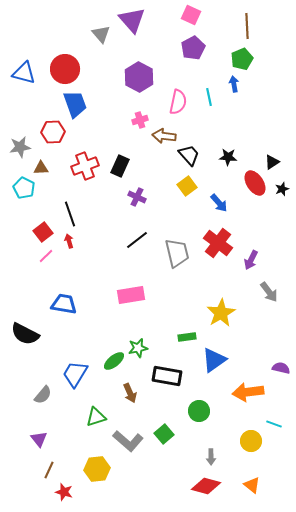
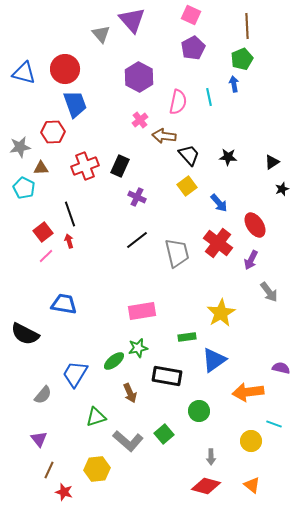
pink cross at (140, 120): rotated 21 degrees counterclockwise
red ellipse at (255, 183): moved 42 px down
pink rectangle at (131, 295): moved 11 px right, 16 px down
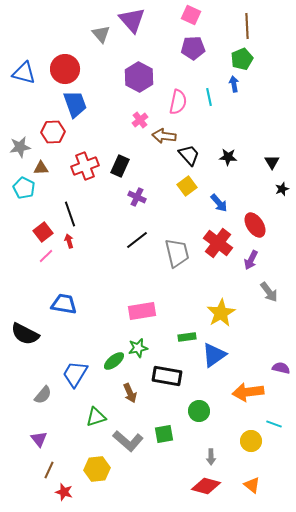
purple pentagon at (193, 48): rotated 25 degrees clockwise
black triangle at (272, 162): rotated 28 degrees counterclockwise
blue triangle at (214, 360): moved 5 px up
green square at (164, 434): rotated 30 degrees clockwise
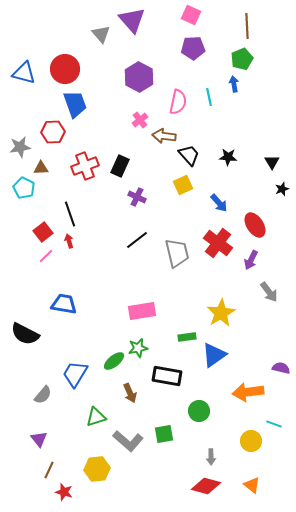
yellow square at (187, 186): moved 4 px left, 1 px up; rotated 12 degrees clockwise
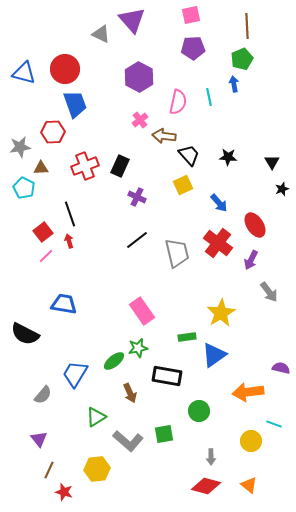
pink square at (191, 15): rotated 36 degrees counterclockwise
gray triangle at (101, 34): rotated 24 degrees counterclockwise
pink rectangle at (142, 311): rotated 64 degrees clockwise
green triangle at (96, 417): rotated 15 degrees counterclockwise
orange triangle at (252, 485): moved 3 px left
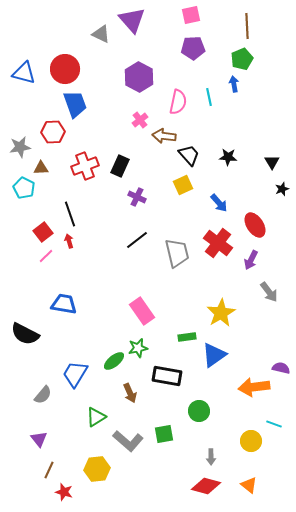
orange arrow at (248, 392): moved 6 px right, 5 px up
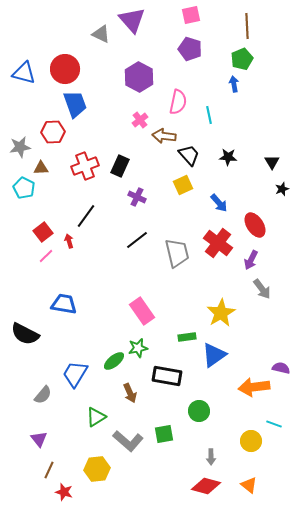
purple pentagon at (193, 48): moved 3 px left, 1 px down; rotated 20 degrees clockwise
cyan line at (209, 97): moved 18 px down
black line at (70, 214): moved 16 px right, 2 px down; rotated 55 degrees clockwise
gray arrow at (269, 292): moved 7 px left, 3 px up
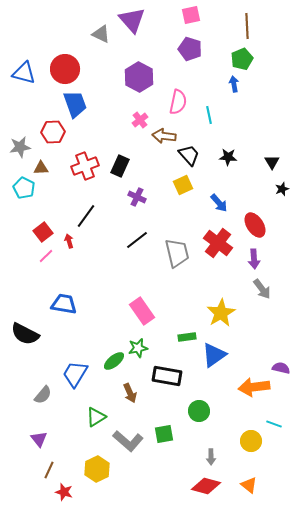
purple arrow at (251, 260): moved 3 px right, 1 px up; rotated 30 degrees counterclockwise
yellow hexagon at (97, 469): rotated 20 degrees counterclockwise
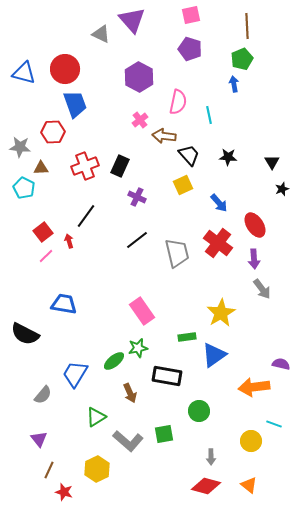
gray star at (20, 147): rotated 15 degrees clockwise
purple semicircle at (281, 368): moved 4 px up
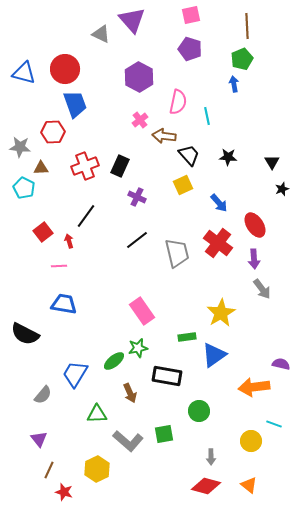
cyan line at (209, 115): moved 2 px left, 1 px down
pink line at (46, 256): moved 13 px right, 10 px down; rotated 42 degrees clockwise
green triangle at (96, 417): moved 1 px right, 3 px up; rotated 30 degrees clockwise
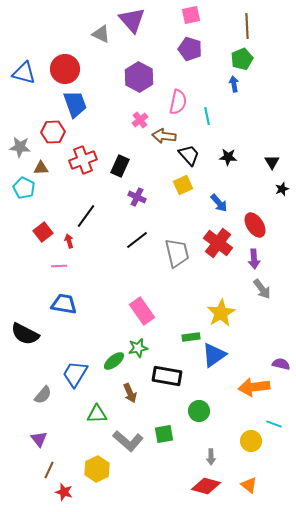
red cross at (85, 166): moved 2 px left, 6 px up
green rectangle at (187, 337): moved 4 px right
